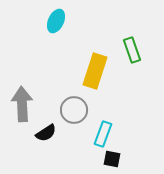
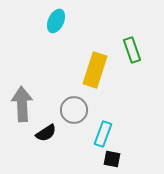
yellow rectangle: moved 1 px up
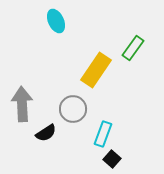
cyan ellipse: rotated 50 degrees counterclockwise
green rectangle: moved 1 px right, 2 px up; rotated 55 degrees clockwise
yellow rectangle: moved 1 px right; rotated 16 degrees clockwise
gray circle: moved 1 px left, 1 px up
black square: rotated 30 degrees clockwise
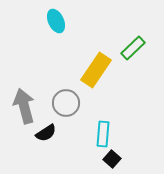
green rectangle: rotated 10 degrees clockwise
gray arrow: moved 2 px right, 2 px down; rotated 12 degrees counterclockwise
gray circle: moved 7 px left, 6 px up
cyan rectangle: rotated 15 degrees counterclockwise
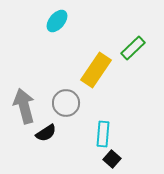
cyan ellipse: moved 1 px right; rotated 65 degrees clockwise
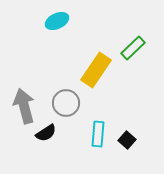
cyan ellipse: rotated 25 degrees clockwise
cyan rectangle: moved 5 px left
black square: moved 15 px right, 19 px up
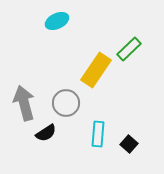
green rectangle: moved 4 px left, 1 px down
gray arrow: moved 3 px up
black square: moved 2 px right, 4 px down
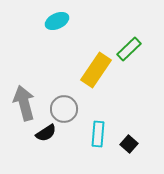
gray circle: moved 2 px left, 6 px down
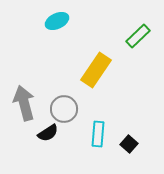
green rectangle: moved 9 px right, 13 px up
black semicircle: moved 2 px right
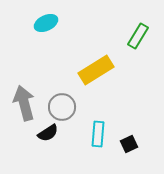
cyan ellipse: moved 11 px left, 2 px down
green rectangle: rotated 15 degrees counterclockwise
yellow rectangle: rotated 24 degrees clockwise
gray circle: moved 2 px left, 2 px up
black square: rotated 24 degrees clockwise
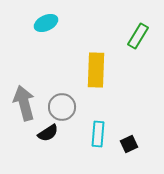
yellow rectangle: rotated 56 degrees counterclockwise
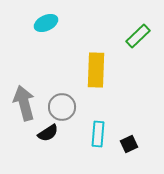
green rectangle: rotated 15 degrees clockwise
